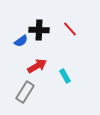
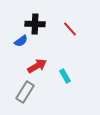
black cross: moved 4 px left, 6 px up
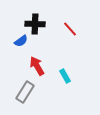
red arrow: rotated 90 degrees counterclockwise
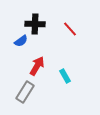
red arrow: rotated 60 degrees clockwise
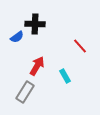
red line: moved 10 px right, 17 px down
blue semicircle: moved 4 px left, 4 px up
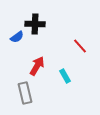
gray rectangle: moved 1 px down; rotated 45 degrees counterclockwise
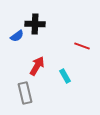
blue semicircle: moved 1 px up
red line: moved 2 px right; rotated 28 degrees counterclockwise
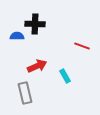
blue semicircle: rotated 144 degrees counterclockwise
red arrow: rotated 36 degrees clockwise
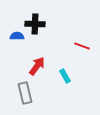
red arrow: rotated 30 degrees counterclockwise
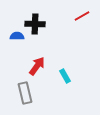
red line: moved 30 px up; rotated 49 degrees counterclockwise
